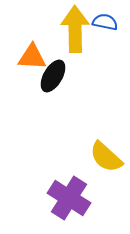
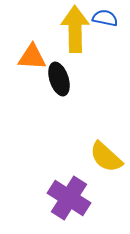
blue semicircle: moved 4 px up
black ellipse: moved 6 px right, 3 px down; rotated 48 degrees counterclockwise
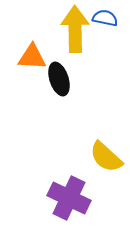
purple cross: rotated 6 degrees counterclockwise
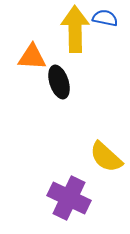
black ellipse: moved 3 px down
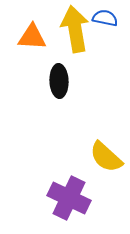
yellow arrow: rotated 9 degrees counterclockwise
orange triangle: moved 20 px up
black ellipse: moved 1 px up; rotated 16 degrees clockwise
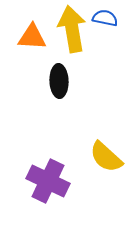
yellow arrow: moved 3 px left
purple cross: moved 21 px left, 17 px up
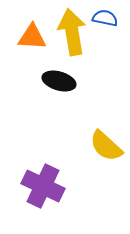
yellow arrow: moved 3 px down
black ellipse: rotated 72 degrees counterclockwise
yellow semicircle: moved 11 px up
purple cross: moved 5 px left, 5 px down
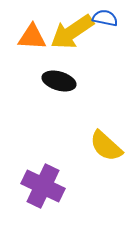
yellow arrow: rotated 114 degrees counterclockwise
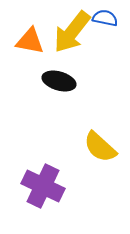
yellow arrow: rotated 18 degrees counterclockwise
orange triangle: moved 2 px left, 4 px down; rotated 8 degrees clockwise
yellow semicircle: moved 6 px left, 1 px down
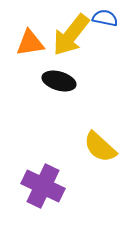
yellow arrow: moved 1 px left, 3 px down
orange triangle: moved 2 px down; rotated 20 degrees counterclockwise
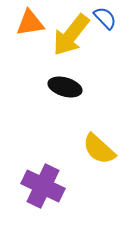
blue semicircle: rotated 35 degrees clockwise
orange triangle: moved 20 px up
black ellipse: moved 6 px right, 6 px down
yellow semicircle: moved 1 px left, 2 px down
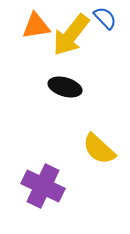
orange triangle: moved 6 px right, 3 px down
